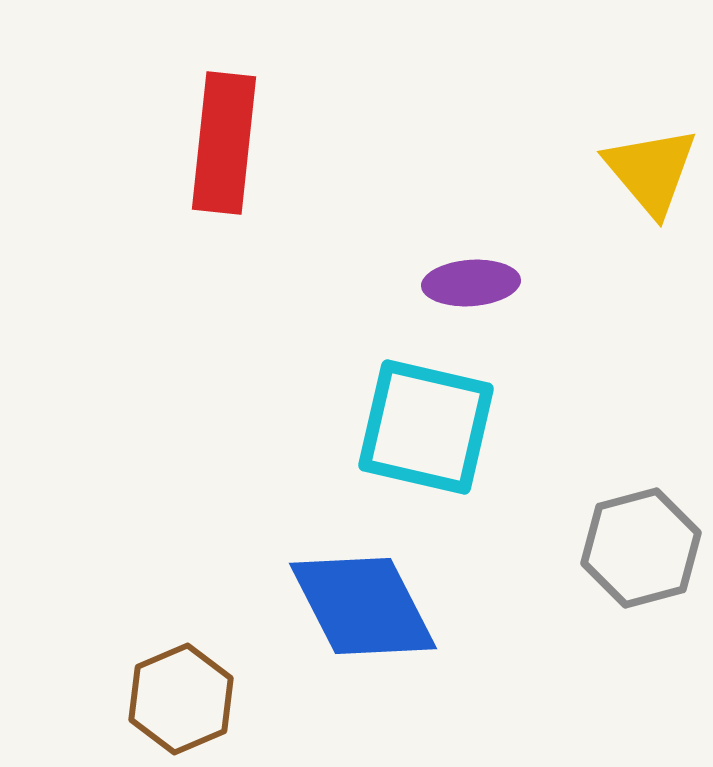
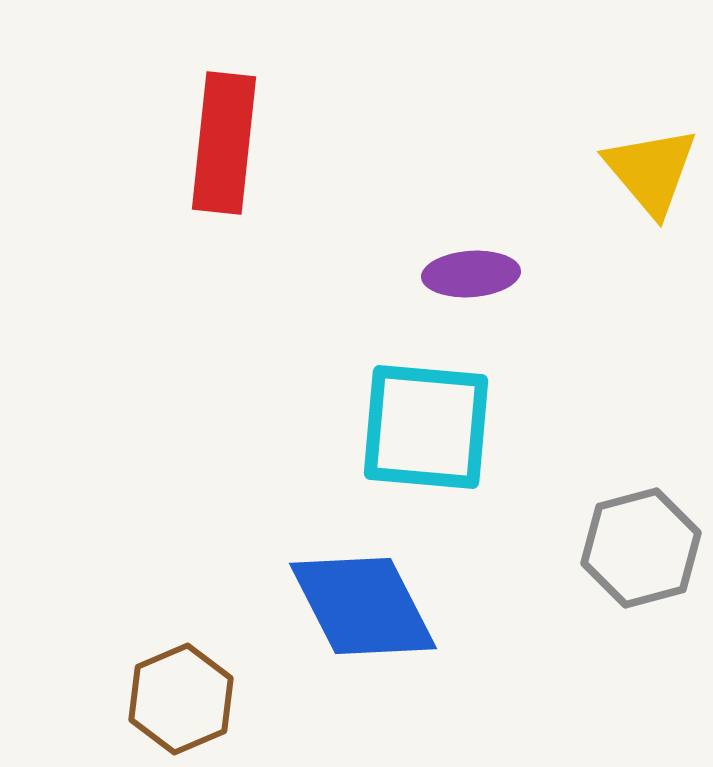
purple ellipse: moved 9 px up
cyan square: rotated 8 degrees counterclockwise
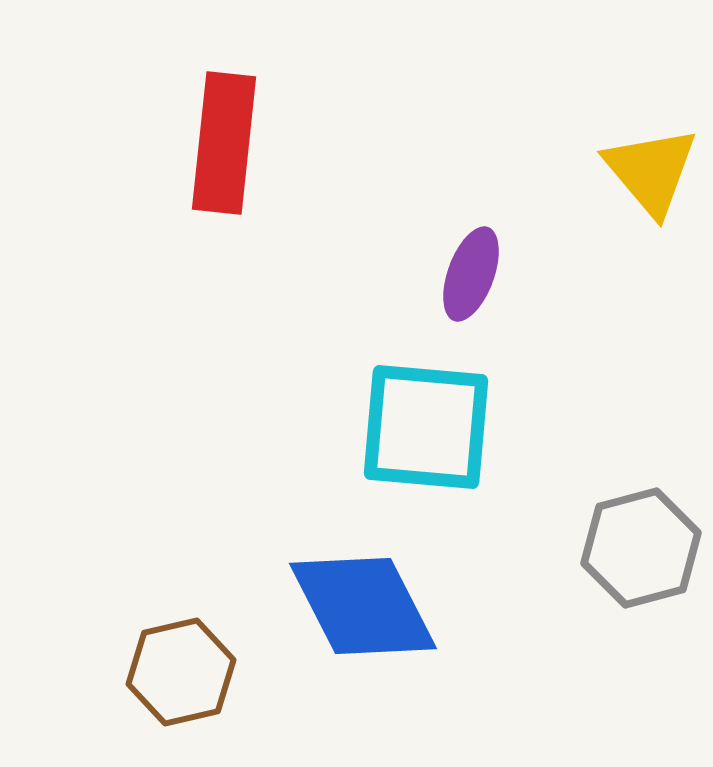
purple ellipse: rotated 66 degrees counterclockwise
brown hexagon: moved 27 px up; rotated 10 degrees clockwise
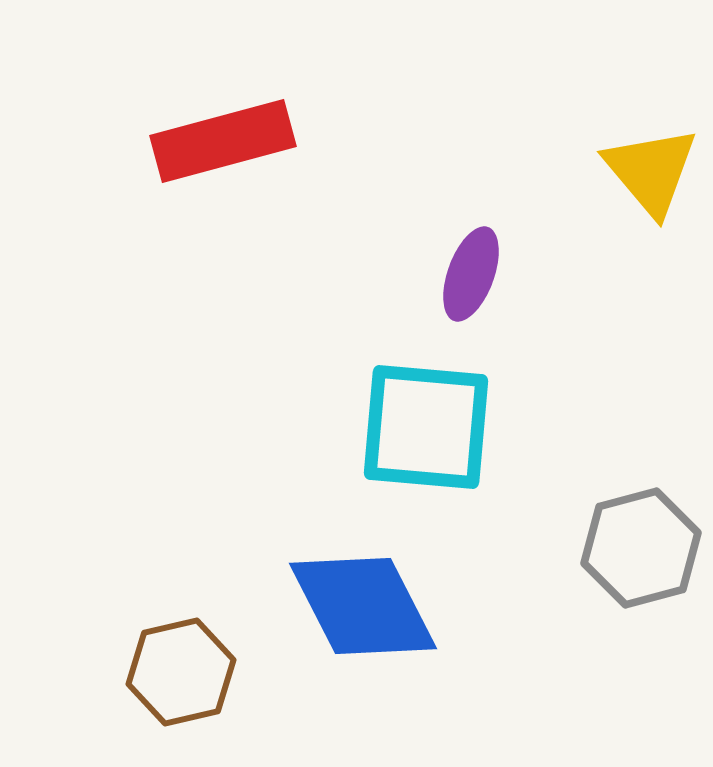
red rectangle: moved 1 px left, 2 px up; rotated 69 degrees clockwise
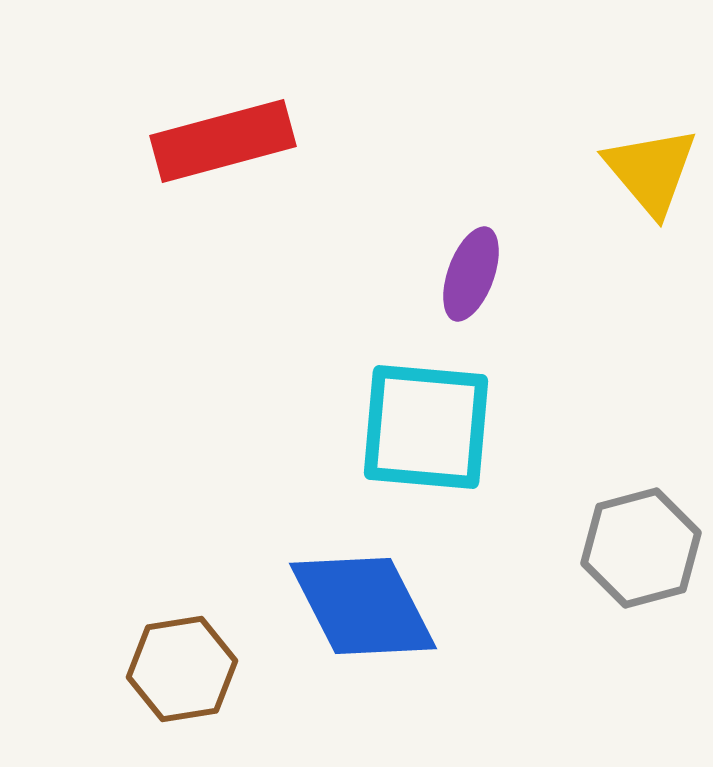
brown hexagon: moved 1 px right, 3 px up; rotated 4 degrees clockwise
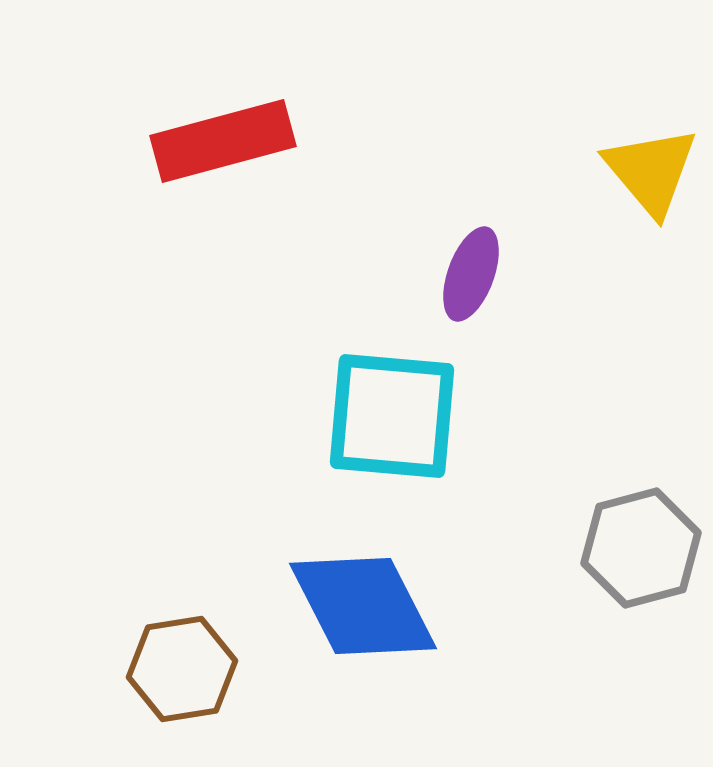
cyan square: moved 34 px left, 11 px up
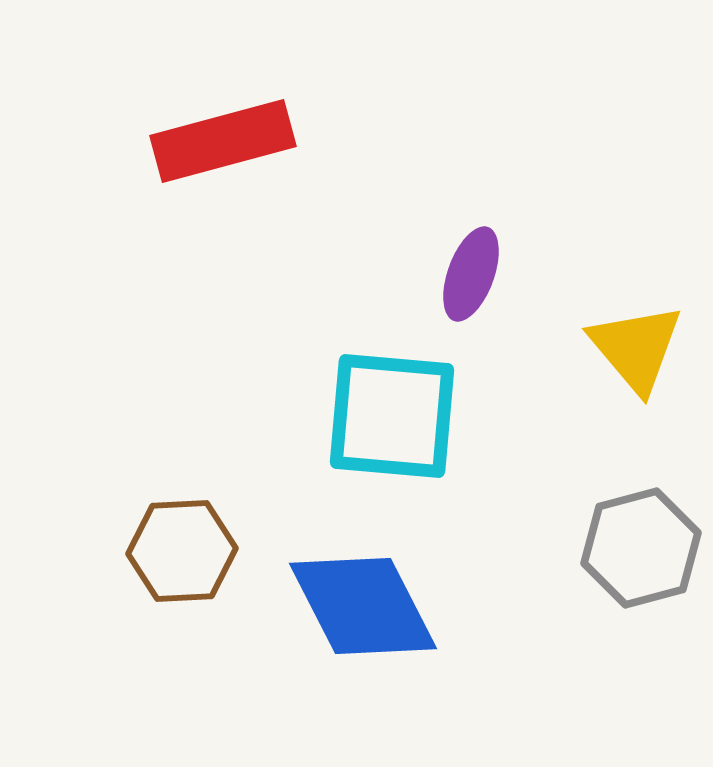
yellow triangle: moved 15 px left, 177 px down
brown hexagon: moved 118 px up; rotated 6 degrees clockwise
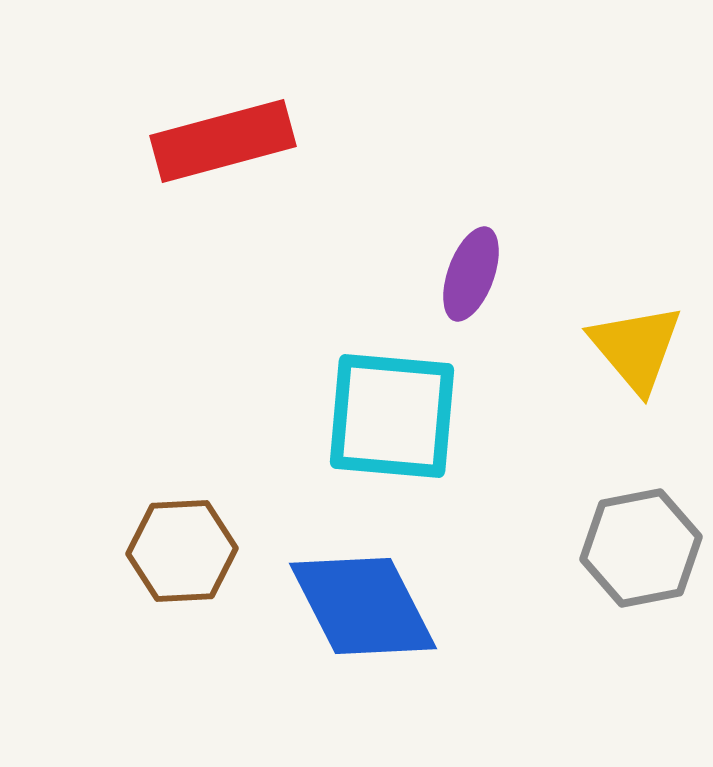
gray hexagon: rotated 4 degrees clockwise
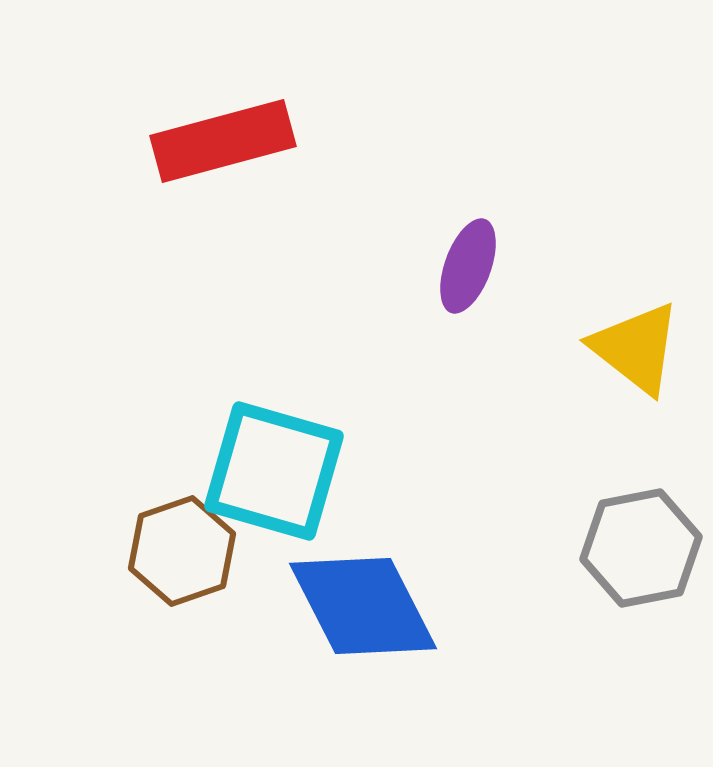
purple ellipse: moved 3 px left, 8 px up
yellow triangle: rotated 12 degrees counterclockwise
cyan square: moved 118 px left, 55 px down; rotated 11 degrees clockwise
brown hexagon: rotated 16 degrees counterclockwise
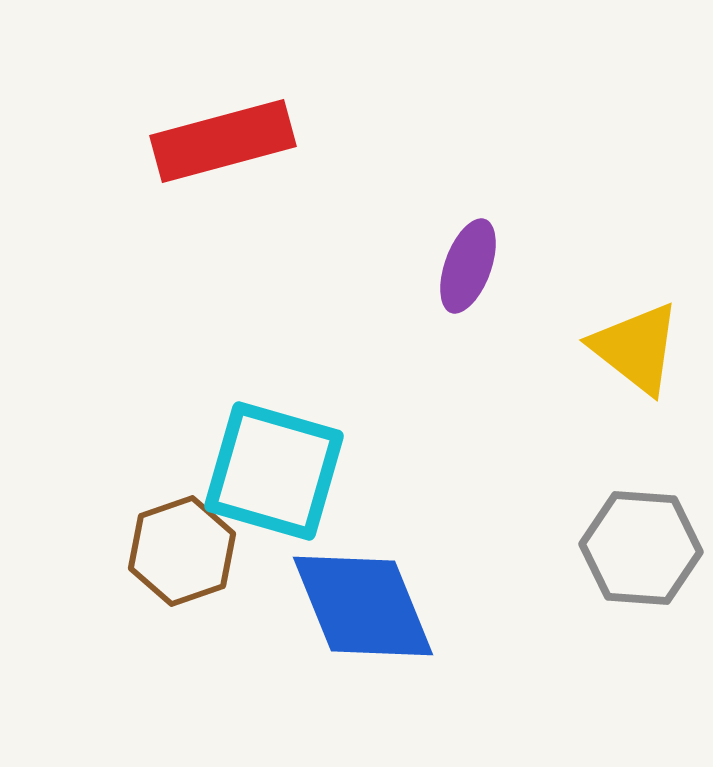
gray hexagon: rotated 15 degrees clockwise
blue diamond: rotated 5 degrees clockwise
